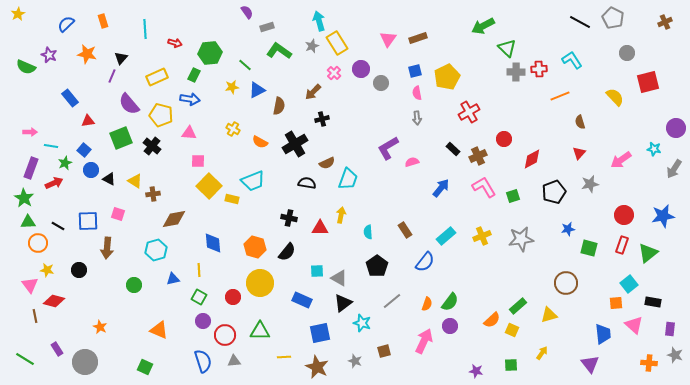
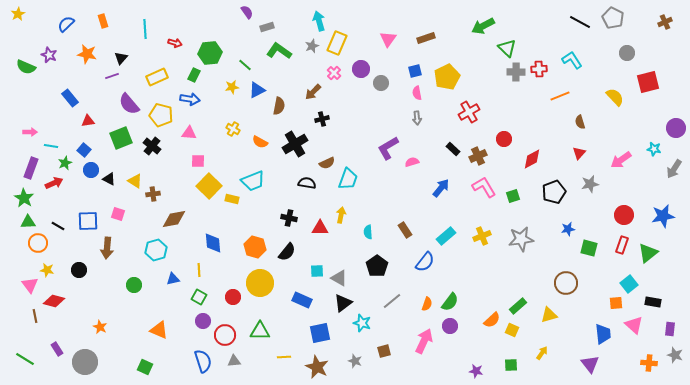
brown rectangle at (418, 38): moved 8 px right
yellow rectangle at (337, 43): rotated 55 degrees clockwise
purple line at (112, 76): rotated 48 degrees clockwise
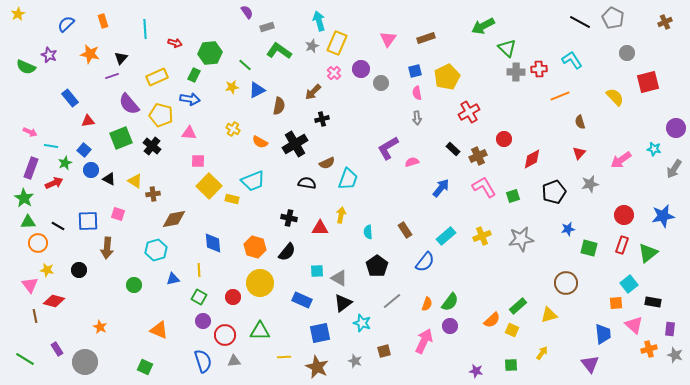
orange star at (87, 54): moved 3 px right
pink arrow at (30, 132): rotated 24 degrees clockwise
orange cross at (649, 363): moved 14 px up; rotated 21 degrees counterclockwise
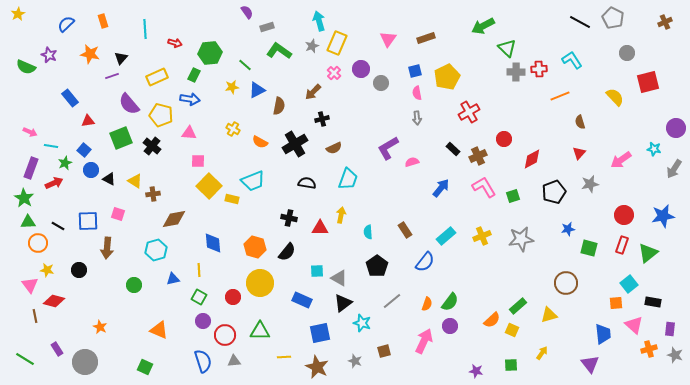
brown semicircle at (327, 163): moved 7 px right, 15 px up
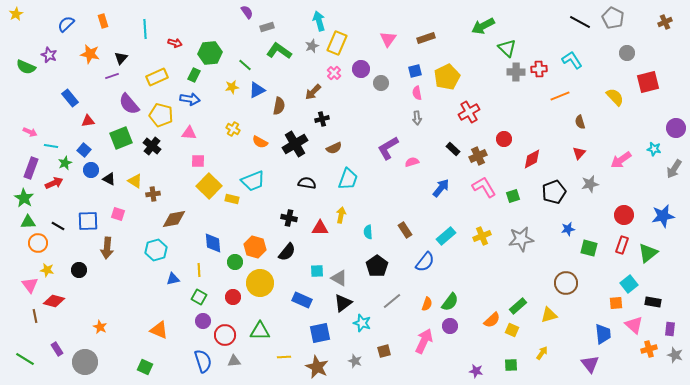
yellow star at (18, 14): moved 2 px left
green circle at (134, 285): moved 101 px right, 23 px up
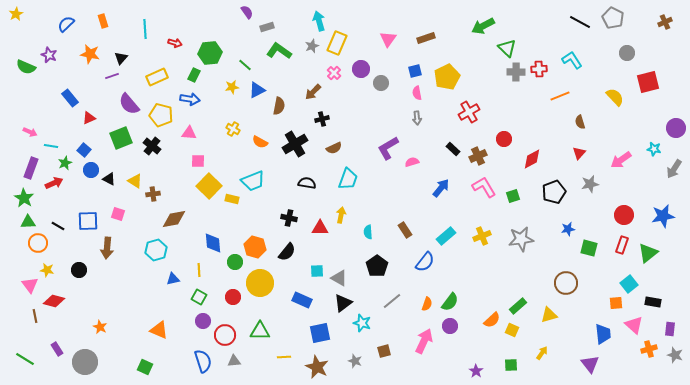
red triangle at (88, 121): moved 1 px right, 3 px up; rotated 16 degrees counterclockwise
purple star at (476, 371): rotated 24 degrees clockwise
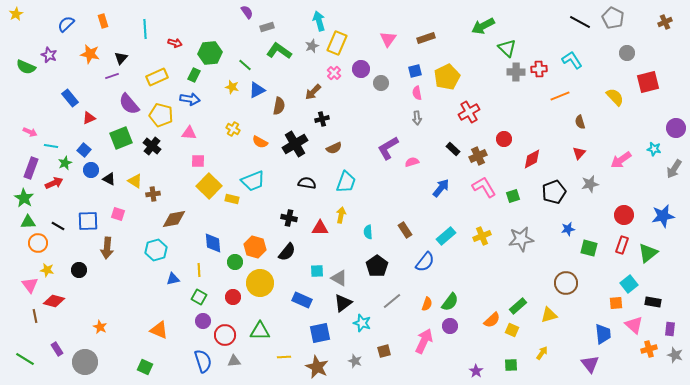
yellow star at (232, 87): rotated 24 degrees clockwise
cyan trapezoid at (348, 179): moved 2 px left, 3 px down
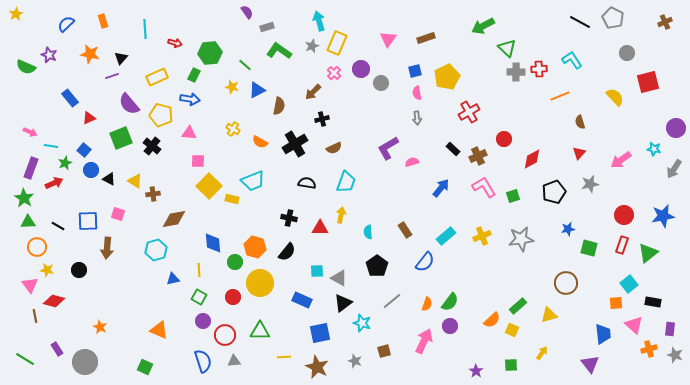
orange circle at (38, 243): moved 1 px left, 4 px down
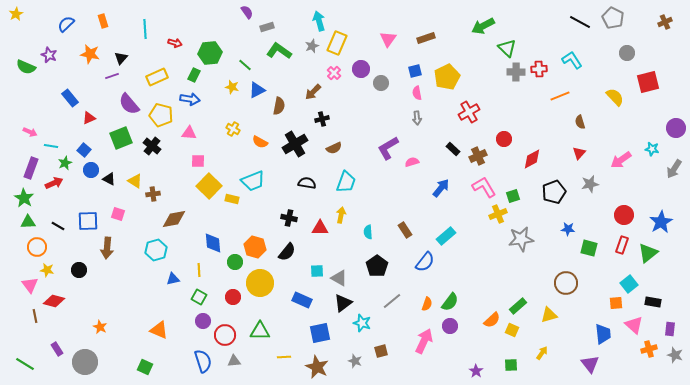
cyan star at (654, 149): moved 2 px left
blue star at (663, 216): moved 2 px left, 6 px down; rotated 20 degrees counterclockwise
blue star at (568, 229): rotated 16 degrees clockwise
yellow cross at (482, 236): moved 16 px right, 22 px up
brown square at (384, 351): moved 3 px left
green line at (25, 359): moved 5 px down
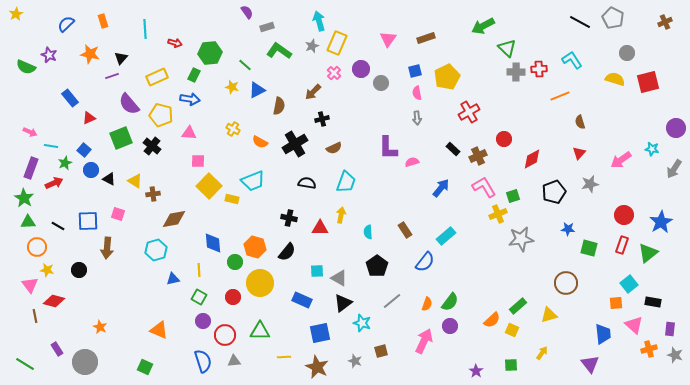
yellow semicircle at (615, 97): moved 18 px up; rotated 30 degrees counterclockwise
purple L-shape at (388, 148): rotated 60 degrees counterclockwise
